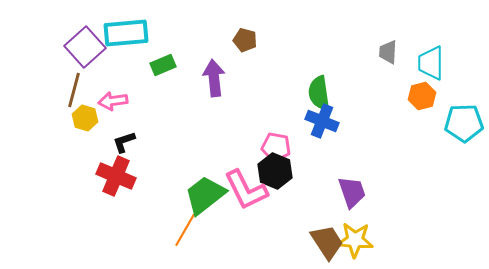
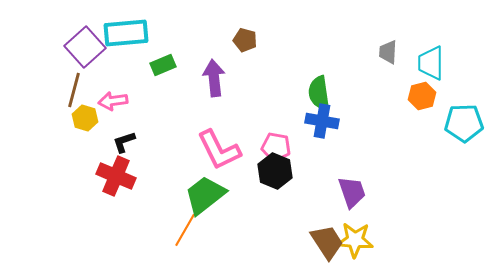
blue cross: rotated 12 degrees counterclockwise
pink L-shape: moved 27 px left, 40 px up
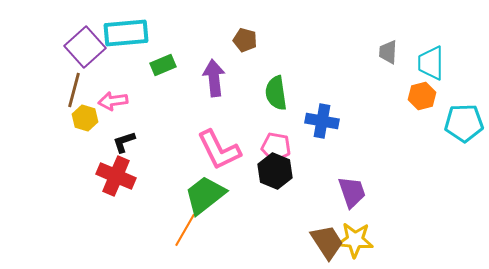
green semicircle: moved 43 px left
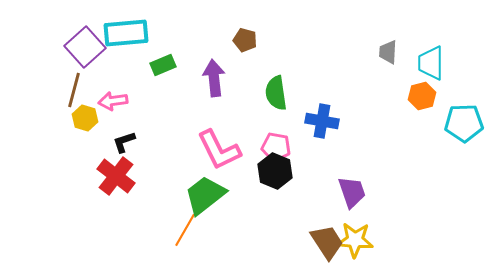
red cross: rotated 15 degrees clockwise
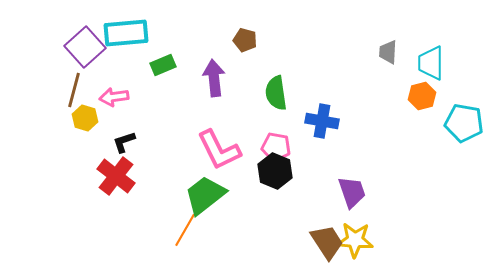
pink arrow: moved 1 px right, 4 px up
cyan pentagon: rotated 12 degrees clockwise
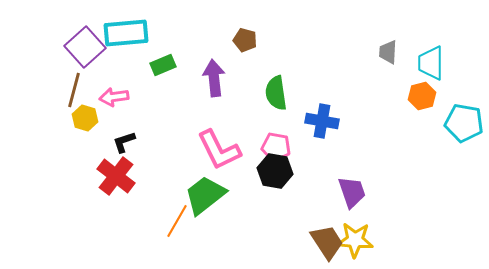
black hexagon: rotated 12 degrees counterclockwise
orange line: moved 8 px left, 9 px up
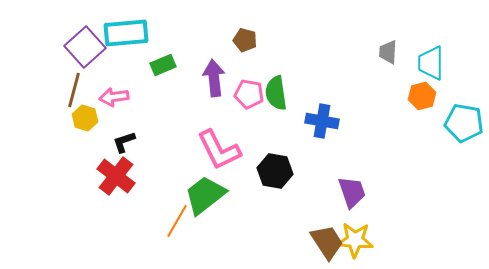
pink pentagon: moved 27 px left, 53 px up
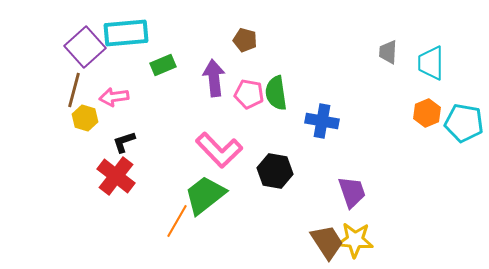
orange hexagon: moved 5 px right, 17 px down; rotated 8 degrees counterclockwise
pink L-shape: rotated 18 degrees counterclockwise
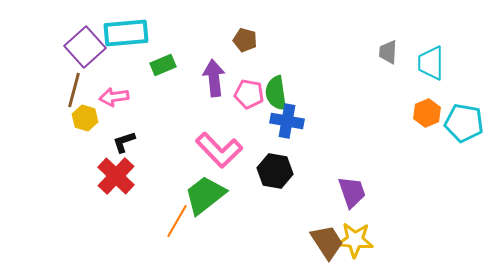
blue cross: moved 35 px left
red cross: rotated 6 degrees clockwise
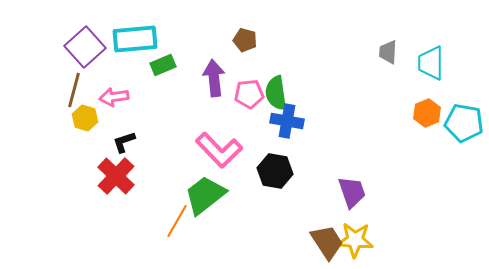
cyan rectangle: moved 9 px right, 6 px down
pink pentagon: rotated 16 degrees counterclockwise
